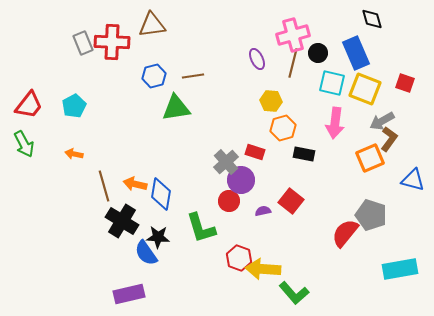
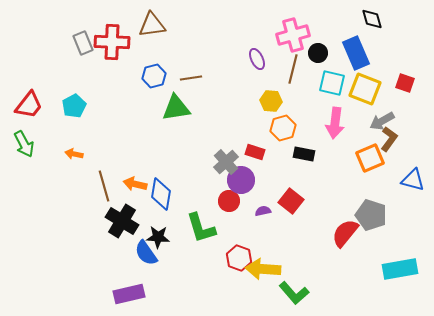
brown line at (293, 63): moved 6 px down
brown line at (193, 76): moved 2 px left, 2 px down
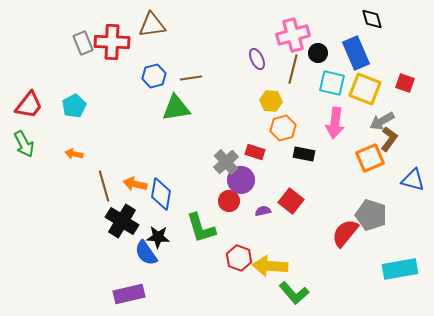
yellow arrow at (263, 269): moved 7 px right, 3 px up
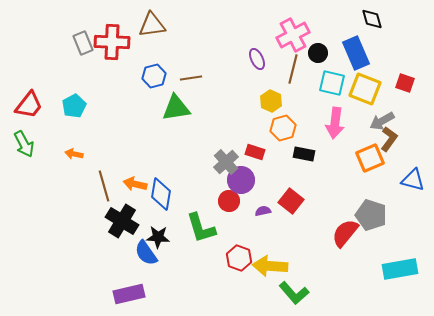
pink cross at (293, 35): rotated 12 degrees counterclockwise
yellow hexagon at (271, 101): rotated 20 degrees clockwise
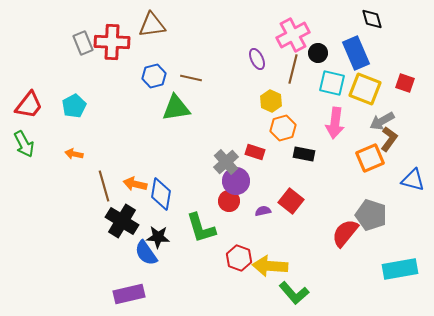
brown line at (191, 78): rotated 20 degrees clockwise
purple circle at (241, 180): moved 5 px left, 1 px down
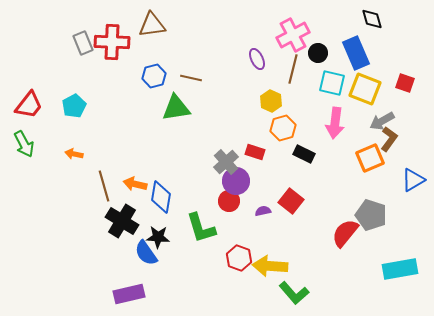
black rectangle at (304, 154): rotated 15 degrees clockwise
blue triangle at (413, 180): rotated 45 degrees counterclockwise
blue diamond at (161, 194): moved 3 px down
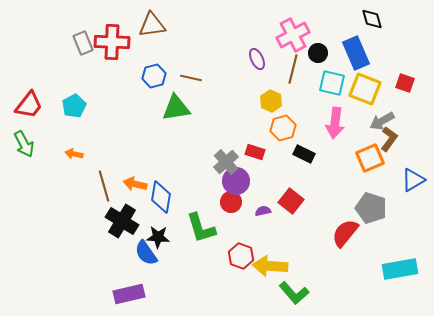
red circle at (229, 201): moved 2 px right, 1 px down
gray pentagon at (371, 215): moved 7 px up
red hexagon at (239, 258): moved 2 px right, 2 px up
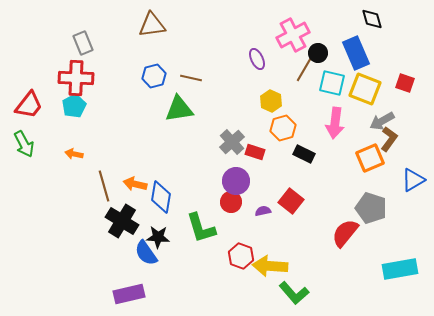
red cross at (112, 42): moved 36 px left, 36 px down
brown line at (293, 69): moved 12 px right, 1 px up; rotated 16 degrees clockwise
green triangle at (176, 108): moved 3 px right, 1 px down
gray cross at (226, 162): moved 6 px right, 20 px up
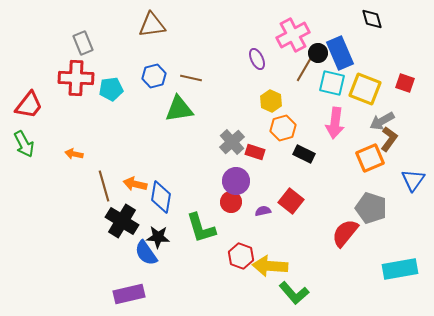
blue rectangle at (356, 53): moved 16 px left
cyan pentagon at (74, 106): moved 37 px right, 17 px up; rotated 20 degrees clockwise
blue triangle at (413, 180): rotated 25 degrees counterclockwise
